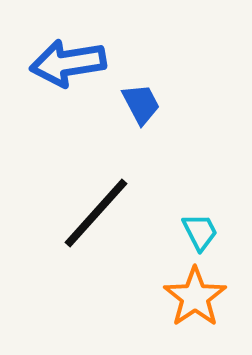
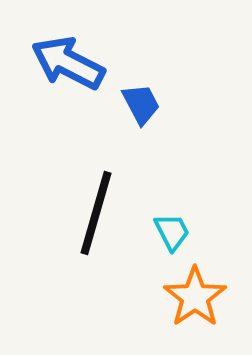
blue arrow: rotated 36 degrees clockwise
black line: rotated 26 degrees counterclockwise
cyan trapezoid: moved 28 px left
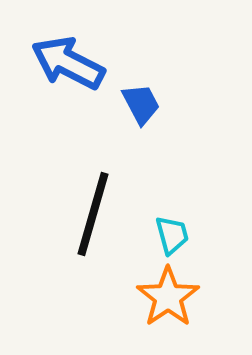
black line: moved 3 px left, 1 px down
cyan trapezoid: moved 3 px down; rotated 12 degrees clockwise
orange star: moved 27 px left
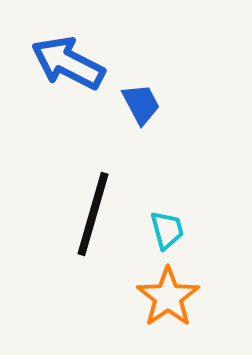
cyan trapezoid: moved 5 px left, 5 px up
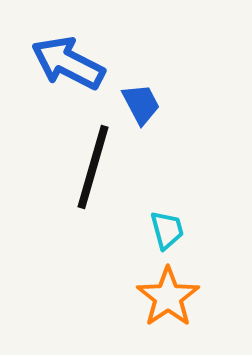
black line: moved 47 px up
